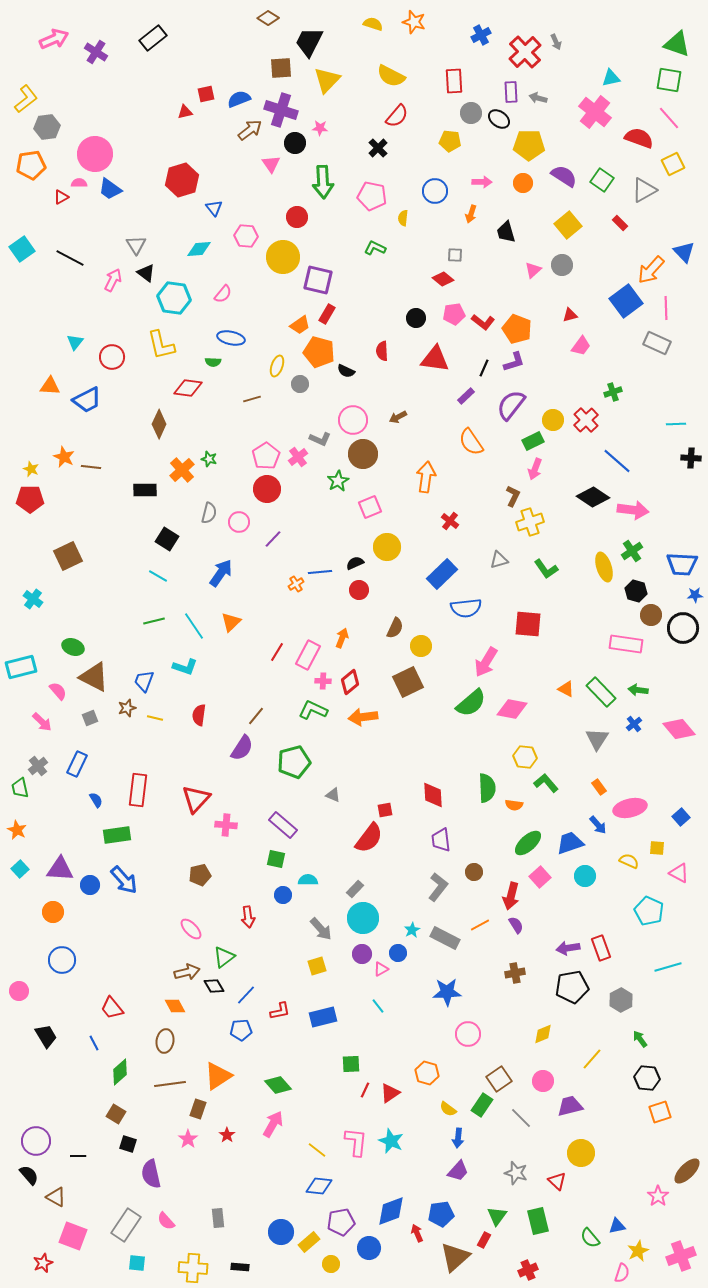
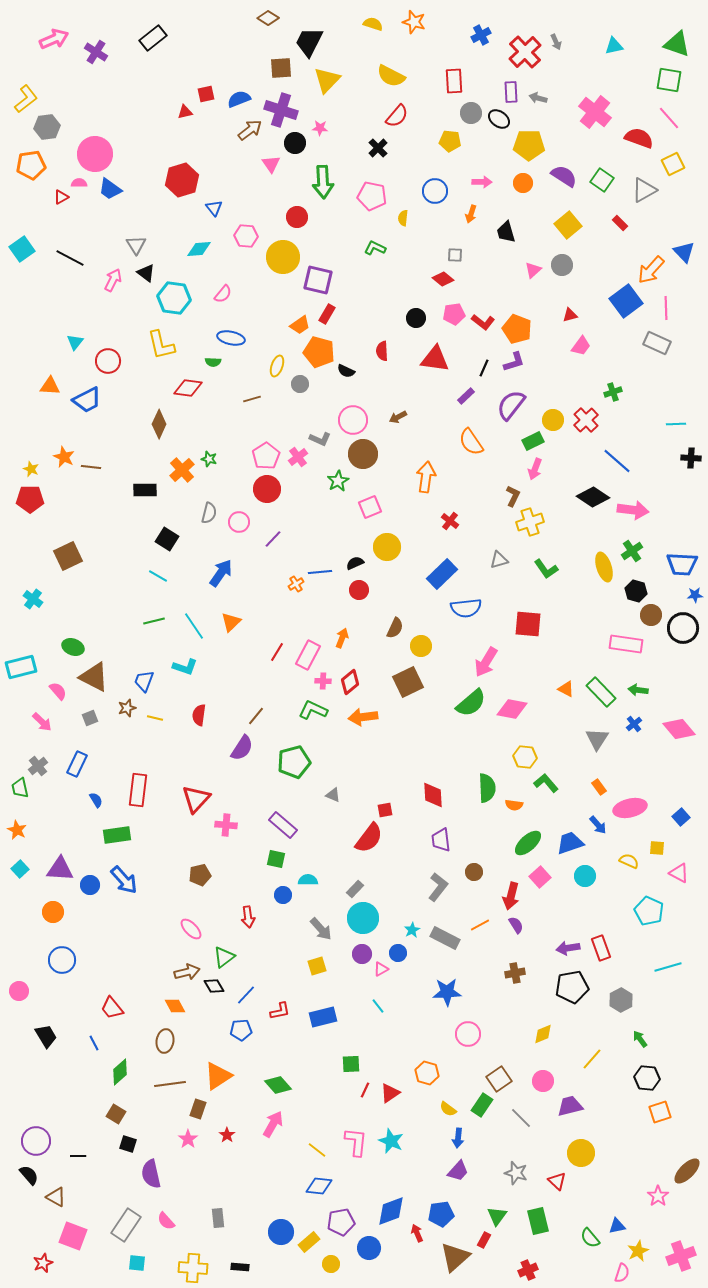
cyan triangle at (611, 78): moved 3 px right, 32 px up
red circle at (112, 357): moved 4 px left, 4 px down
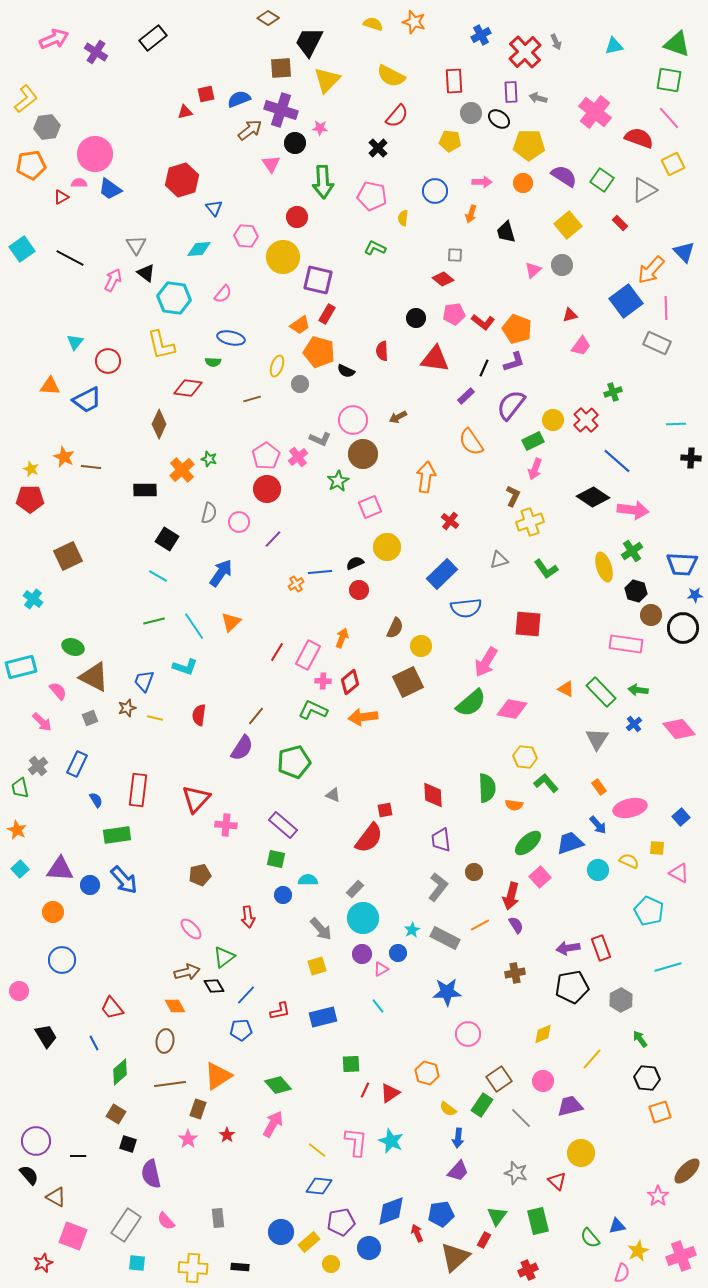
cyan circle at (585, 876): moved 13 px right, 6 px up
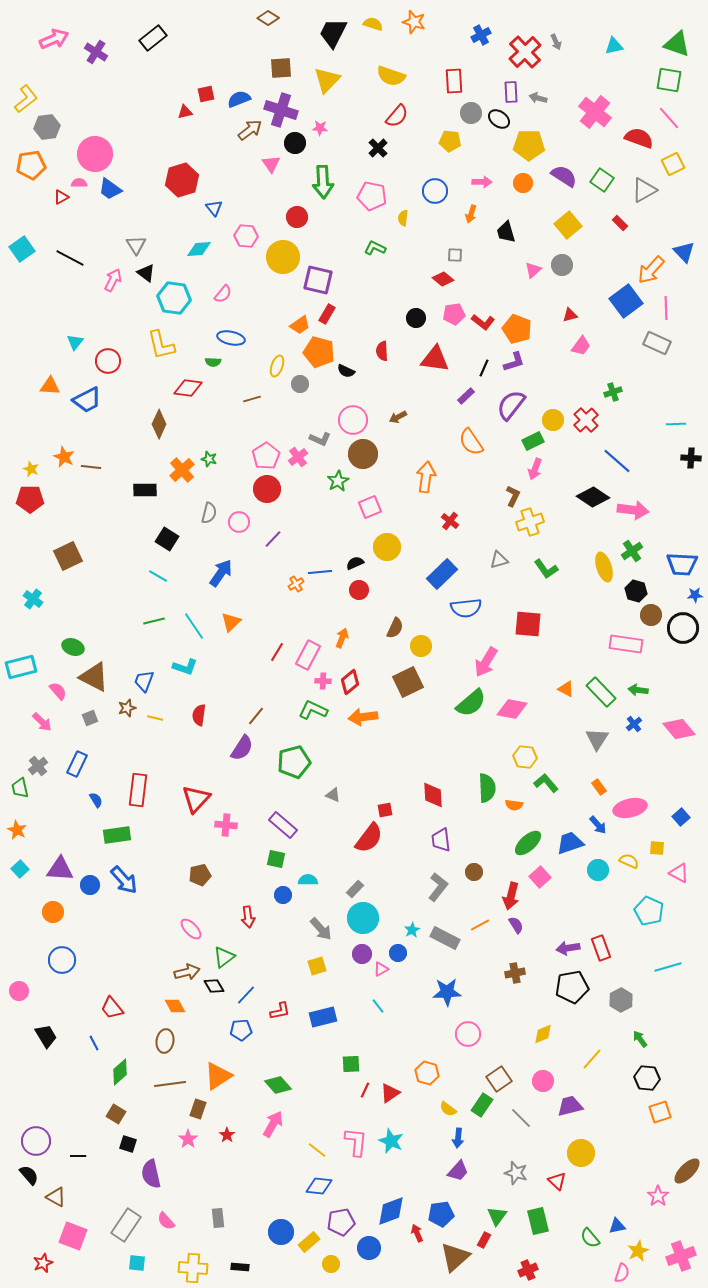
black trapezoid at (309, 42): moved 24 px right, 9 px up
yellow semicircle at (391, 76): rotated 8 degrees counterclockwise
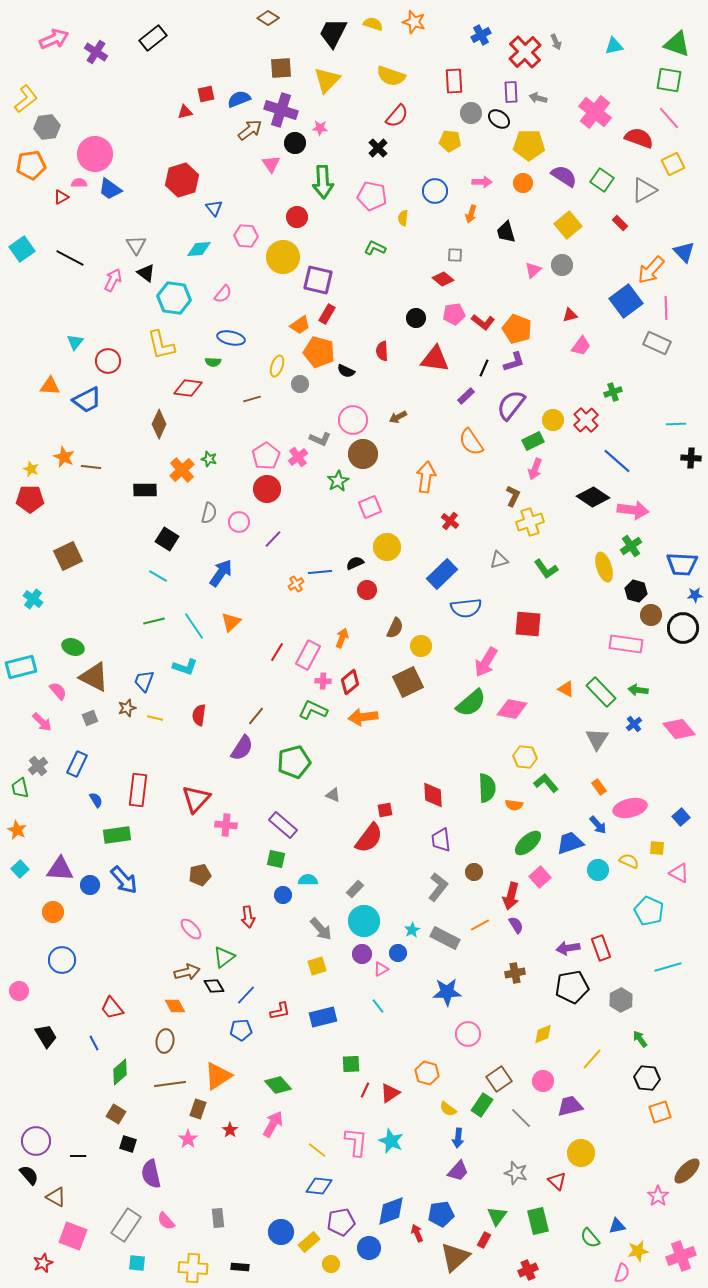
green cross at (632, 551): moved 1 px left, 5 px up
red circle at (359, 590): moved 8 px right
cyan circle at (363, 918): moved 1 px right, 3 px down
red star at (227, 1135): moved 3 px right, 5 px up
yellow star at (638, 1251): rotated 15 degrees clockwise
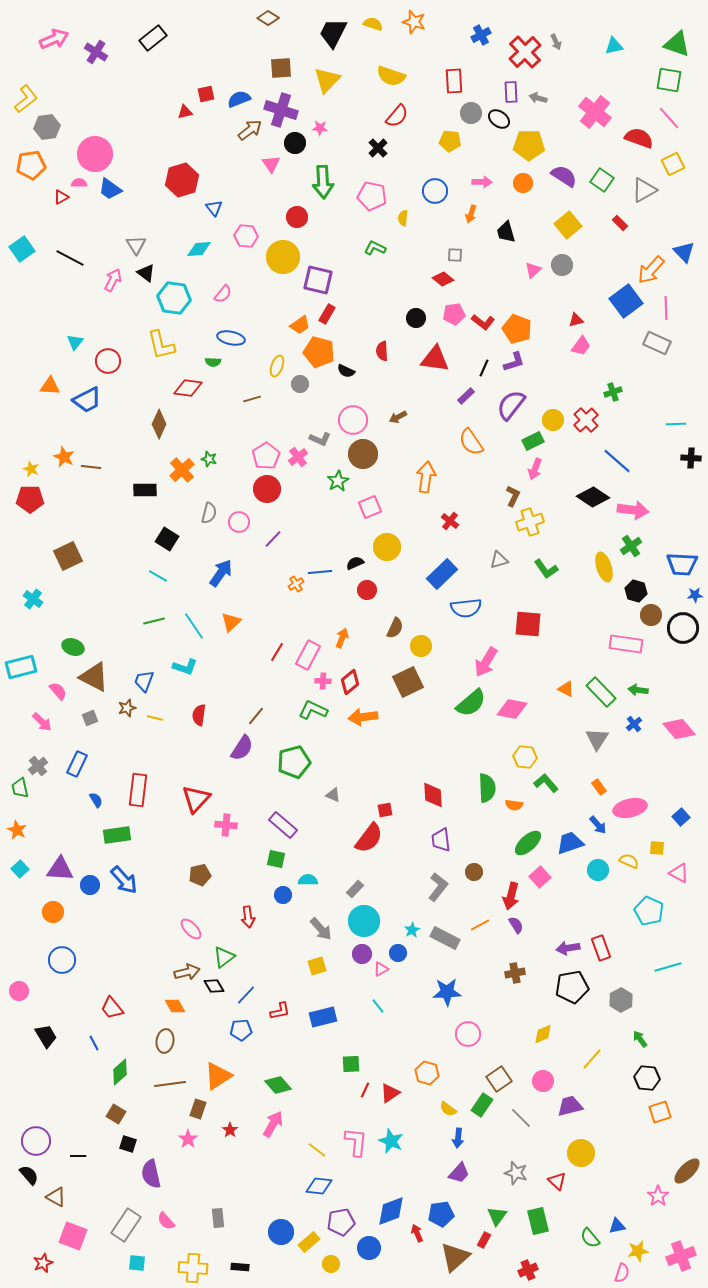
red triangle at (570, 315): moved 6 px right, 5 px down
purple trapezoid at (458, 1171): moved 1 px right, 2 px down
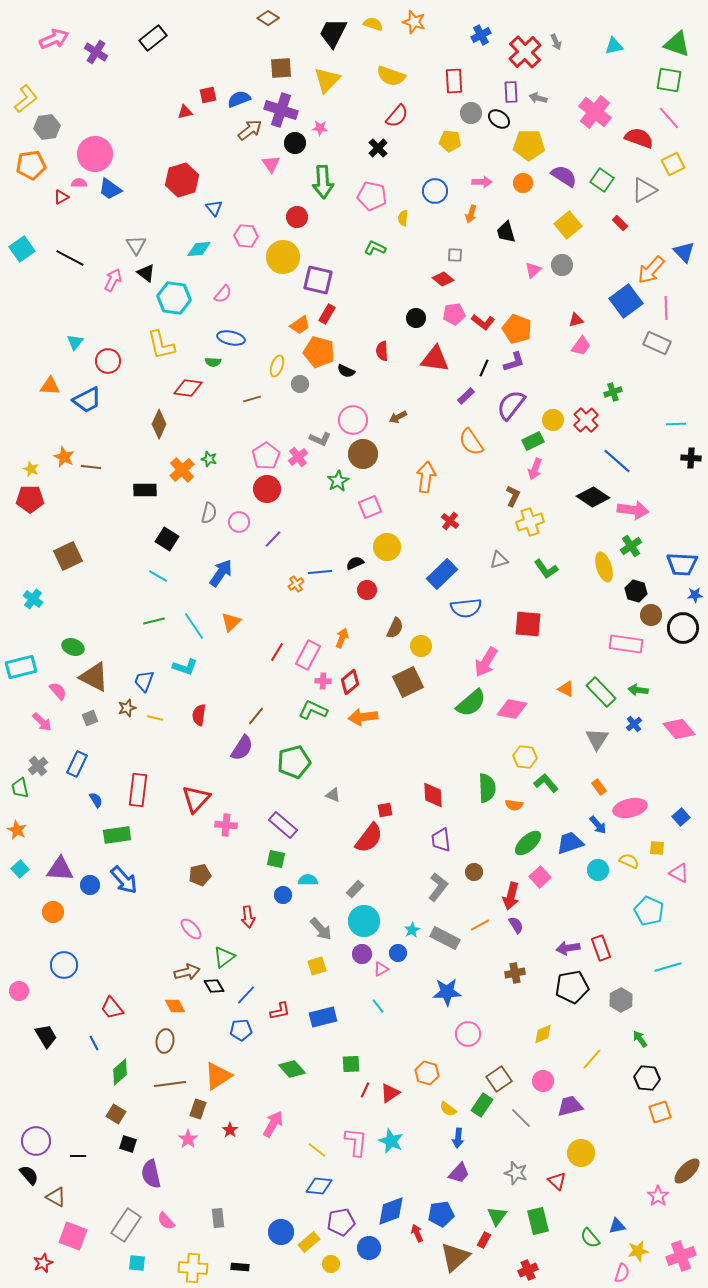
red square at (206, 94): moved 2 px right, 1 px down
blue circle at (62, 960): moved 2 px right, 5 px down
green diamond at (278, 1085): moved 14 px right, 16 px up
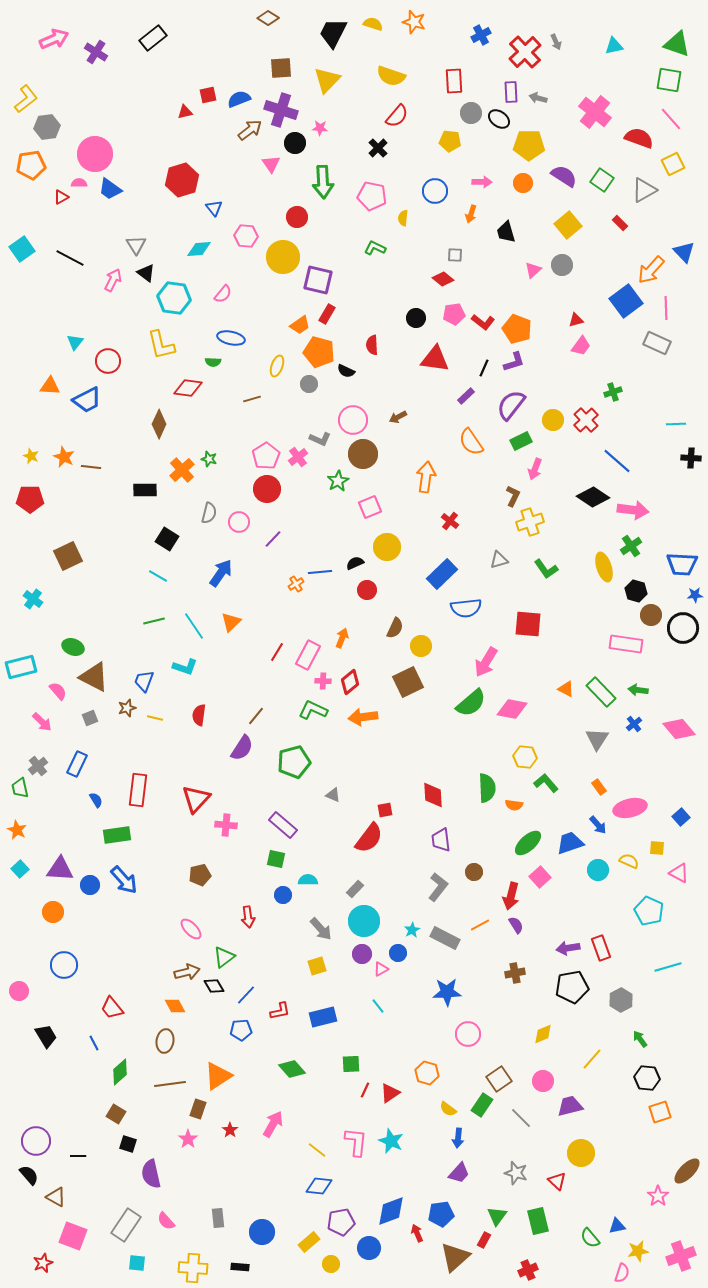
pink line at (669, 118): moved 2 px right, 1 px down
red semicircle at (382, 351): moved 10 px left, 6 px up
gray circle at (300, 384): moved 9 px right
green rectangle at (533, 441): moved 12 px left
yellow star at (31, 469): moved 13 px up
blue circle at (281, 1232): moved 19 px left
